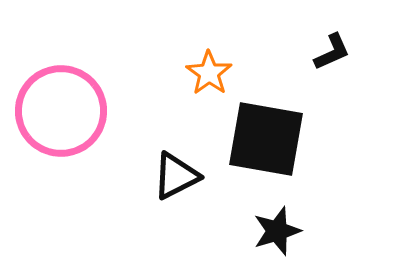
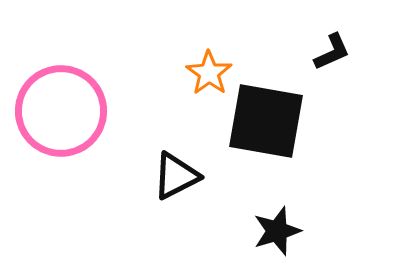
black square: moved 18 px up
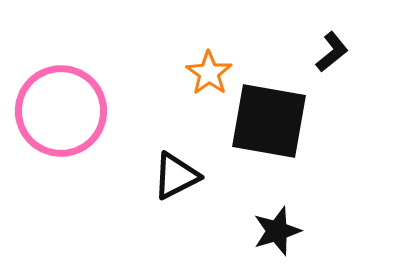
black L-shape: rotated 15 degrees counterclockwise
black square: moved 3 px right
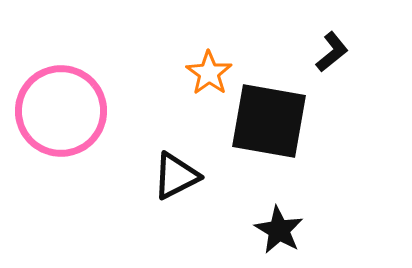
black star: moved 2 px right, 1 px up; rotated 24 degrees counterclockwise
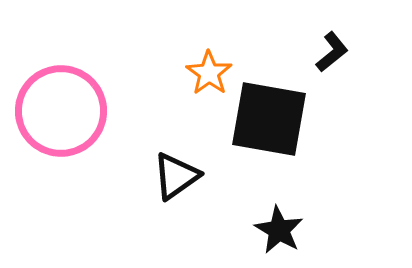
black square: moved 2 px up
black triangle: rotated 8 degrees counterclockwise
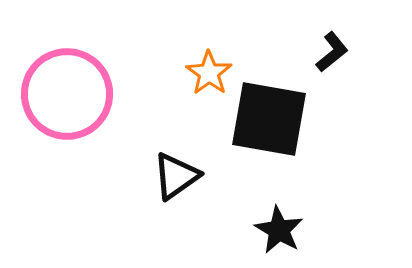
pink circle: moved 6 px right, 17 px up
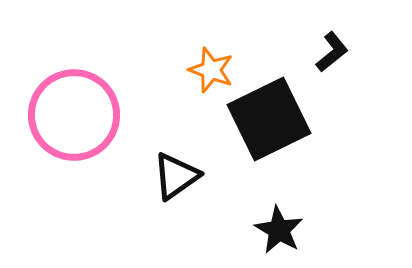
orange star: moved 2 px right, 3 px up; rotated 15 degrees counterclockwise
pink circle: moved 7 px right, 21 px down
black square: rotated 36 degrees counterclockwise
